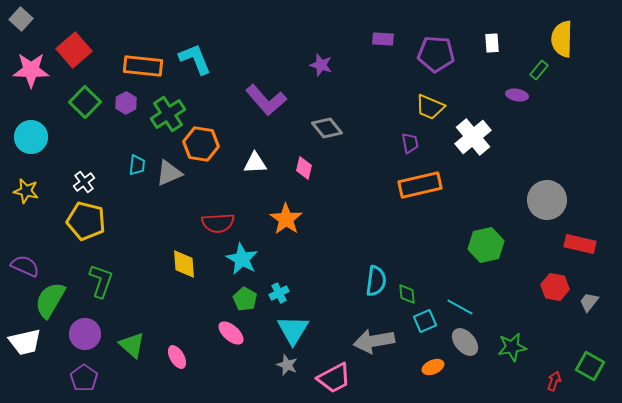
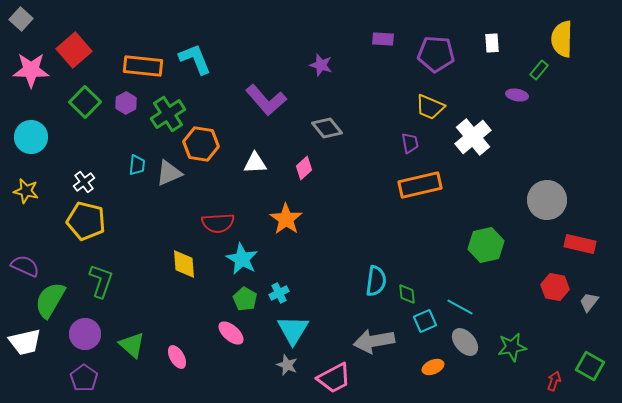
pink diamond at (304, 168): rotated 35 degrees clockwise
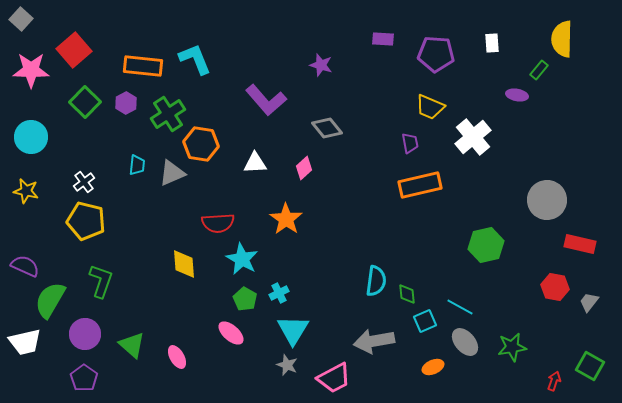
gray triangle at (169, 173): moved 3 px right
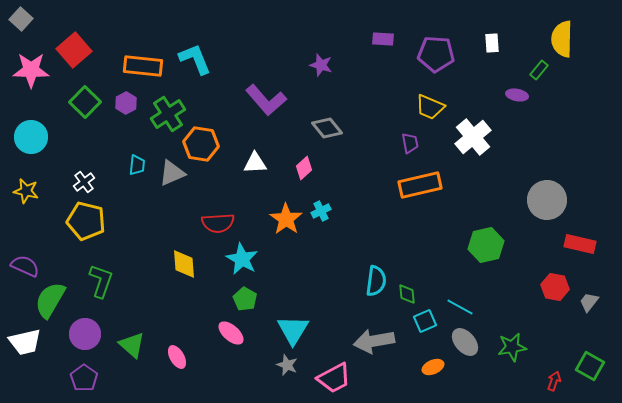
cyan cross at (279, 293): moved 42 px right, 82 px up
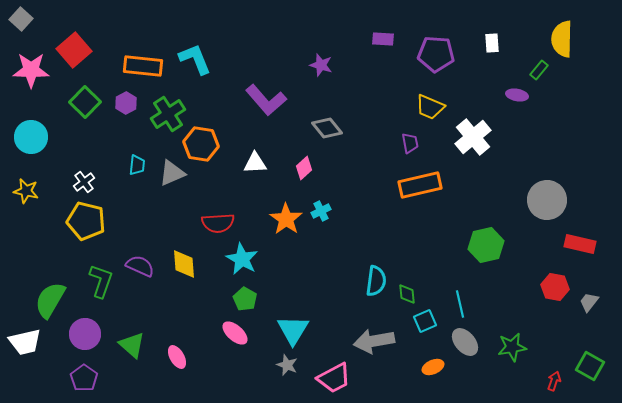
purple semicircle at (25, 266): moved 115 px right
cyan line at (460, 307): moved 3 px up; rotated 48 degrees clockwise
pink ellipse at (231, 333): moved 4 px right
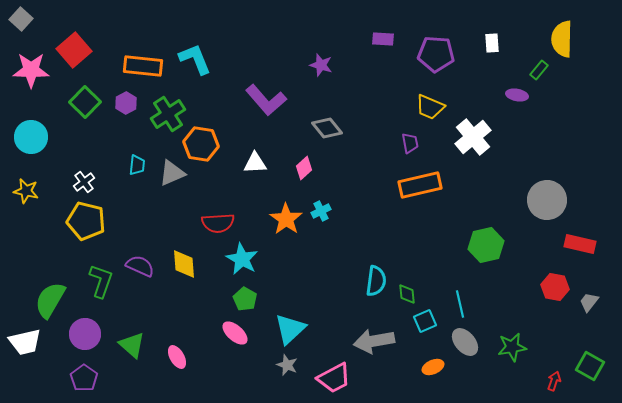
cyan triangle at (293, 330): moved 3 px left, 1 px up; rotated 16 degrees clockwise
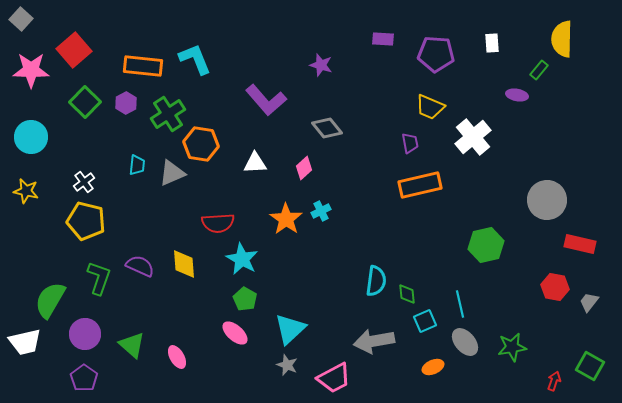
green L-shape at (101, 281): moved 2 px left, 3 px up
